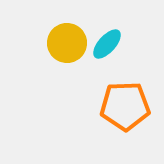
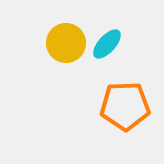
yellow circle: moved 1 px left
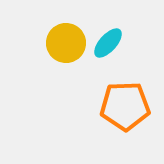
cyan ellipse: moved 1 px right, 1 px up
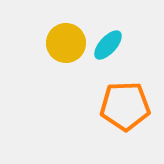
cyan ellipse: moved 2 px down
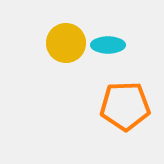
cyan ellipse: rotated 48 degrees clockwise
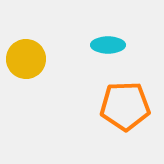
yellow circle: moved 40 px left, 16 px down
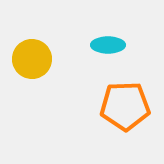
yellow circle: moved 6 px right
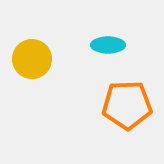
orange pentagon: moved 2 px right, 1 px up
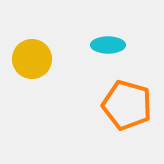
orange pentagon: rotated 18 degrees clockwise
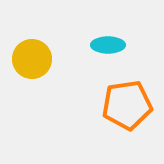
orange pentagon: rotated 24 degrees counterclockwise
